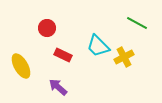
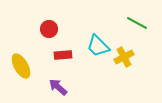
red circle: moved 2 px right, 1 px down
red rectangle: rotated 30 degrees counterclockwise
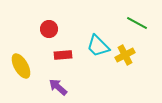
yellow cross: moved 1 px right, 2 px up
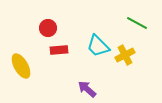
red circle: moved 1 px left, 1 px up
red rectangle: moved 4 px left, 5 px up
purple arrow: moved 29 px right, 2 px down
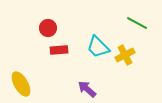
cyan trapezoid: moved 1 px down
yellow ellipse: moved 18 px down
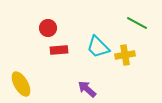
yellow cross: rotated 18 degrees clockwise
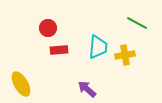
cyan trapezoid: rotated 130 degrees counterclockwise
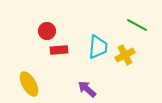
green line: moved 2 px down
red circle: moved 1 px left, 3 px down
yellow cross: rotated 18 degrees counterclockwise
yellow ellipse: moved 8 px right
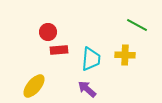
red circle: moved 1 px right, 1 px down
cyan trapezoid: moved 7 px left, 12 px down
yellow cross: rotated 30 degrees clockwise
yellow ellipse: moved 5 px right, 2 px down; rotated 70 degrees clockwise
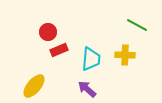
red rectangle: rotated 18 degrees counterclockwise
